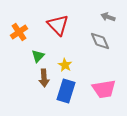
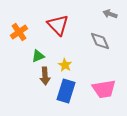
gray arrow: moved 2 px right, 3 px up
green triangle: rotated 24 degrees clockwise
brown arrow: moved 1 px right, 2 px up
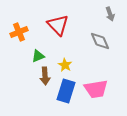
gray arrow: rotated 128 degrees counterclockwise
orange cross: rotated 12 degrees clockwise
pink trapezoid: moved 8 px left
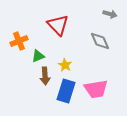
gray arrow: rotated 56 degrees counterclockwise
orange cross: moved 9 px down
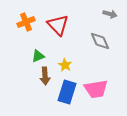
orange cross: moved 7 px right, 19 px up
blue rectangle: moved 1 px right, 1 px down
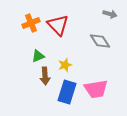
orange cross: moved 5 px right, 1 px down
gray diamond: rotated 10 degrees counterclockwise
yellow star: rotated 24 degrees clockwise
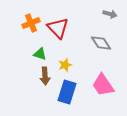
red triangle: moved 3 px down
gray diamond: moved 1 px right, 2 px down
green triangle: moved 2 px right, 2 px up; rotated 40 degrees clockwise
pink trapezoid: moved 7 px right, 4 px up; rotated 65 degrees clockwise
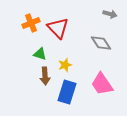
pink trapezoid: moved 1 px left, 1 px up
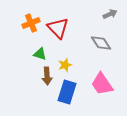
gray arrow: rotated 40 degrees counterclockwise
brown arrow: moved 2 px right
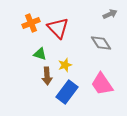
blue rectangle: rotated 20 degrees clockwise
